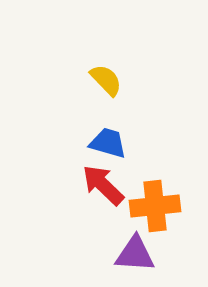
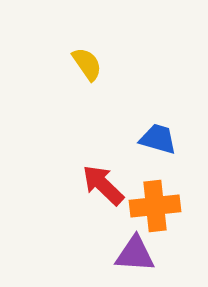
yellow semicircle: moved 19 px left, 16 px up; rotated 9 degrees clockwise
blue trapezoid: moved 50 px right, 4 px up
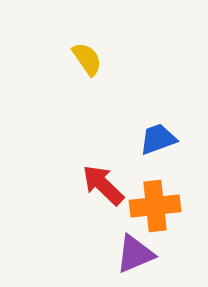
yellow semicircle: moved 5 px up
blue trapezoid: rotated 36 degrees counterclockwise
purple triangle: rotated 27 degrees counterclockwise
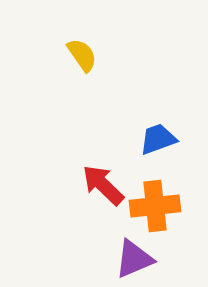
yellow semicircle: moved 5 px left, 4 px up
purple triangle: moved 1 px left, 5 px down
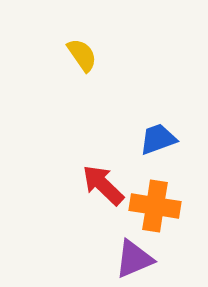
orange cross: rotated 15 degrees clockwise
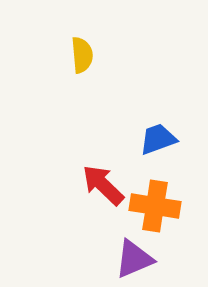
yellow semicircle: rotated 30 degrees clockwise
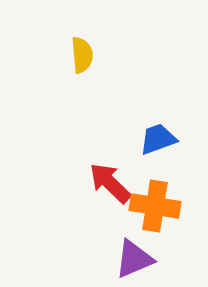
red arrow: moved 7 px right, 2 px up
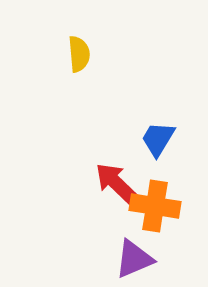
yellow semicircle: moved 3 px left, 1 px up
blue trapezoid: rotated 39 degrees counterclockwise
red arrow: moved 6 px right
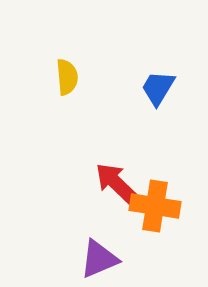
yellow semicircle: moved 12 px left, 23 px down
blue trapezoid: moved 51 px up
purple triangle: moved 35 px left
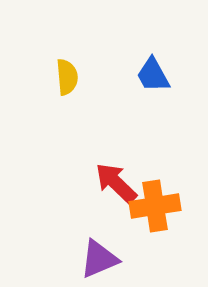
blue trapezoid: moved 5 px left, 13 px up; rotated 60 degrees counterclockwise
orange cross: rotated 18 degrees counterclockwise
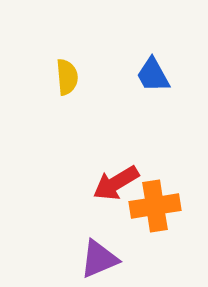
red arrow: rotated 75 degrees counterclockwise
